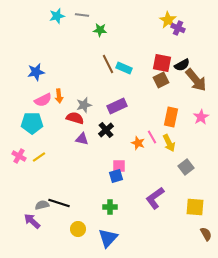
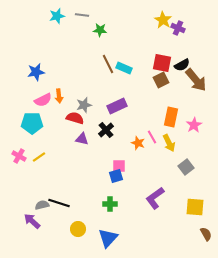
yellow star: moved 5 px left
pink star: moved 7 px left, 8 px down
green cross: moved 3 px up
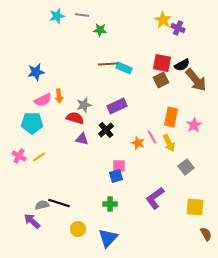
brown line: rotated 66 degrees counterclockwise
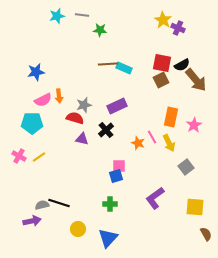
purple arrow: rotated 126 degrees clockwise
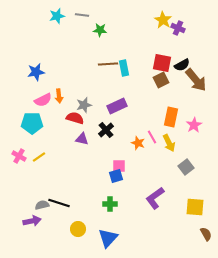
cyan rectangle: rotated 56 degrees clockwise
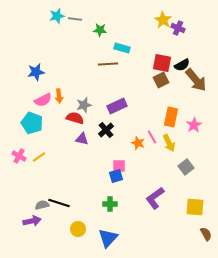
gray line: moved 7 px left, 4 px down
cyan rectangle: moved 2 px left, 20 px up; rotated 63 degrees counterclockwise
cyan pentagon: rotated 20 degrees clockwise
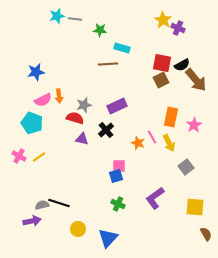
green cross: moved 8 px right; rotated 24 degrees clockwise
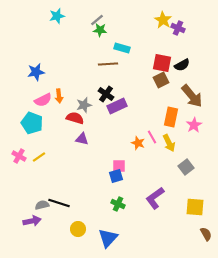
gray line: moved 22 px right, 1 px down; rotated 48 degrees counterclockwise
brown arrow: moved 4 px left, 16 px down
black cross: moved 36 px up; rotated 14 degrees counterclockwise
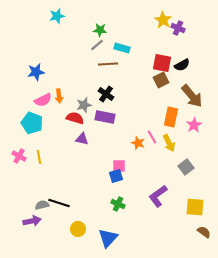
gray line: moved 25 px down
purple rectangle: moved 12 px left, 11 px down; rotated 36 degrees clockwise
yellow line: rotated 64 degrees counterclockwise
purple L-shape: moved 3 px right, 2 px up
brown semicircle: moved 2 px left, 2 px up; rotated 24 degrees counterclockwise
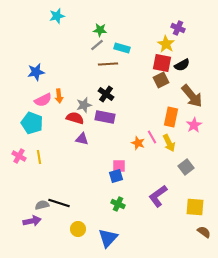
yellow star: moved 3 px right, 24 px down
